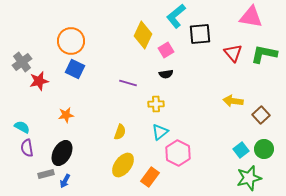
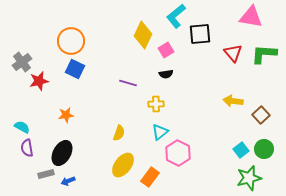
green L-shape: rotated 8 degrees counterclockwise
yellow semicircle: moved 1 px left, 1 px down
blue arrow: moved 3 px right; rotated 40 degrees clockwise
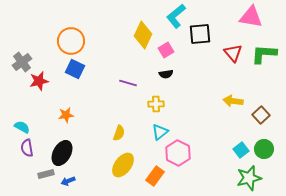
orange rectangle: moved 5 px right, 1 px up
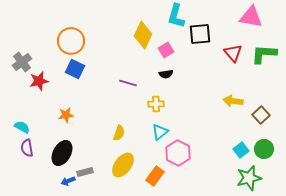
cyan L-shape: rotated 35 degrees counterclockwise
gray rectangle: moved 39 px right, 2 px up
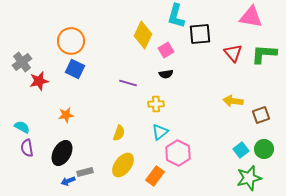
brown square: rotated 24 degrees clockwise
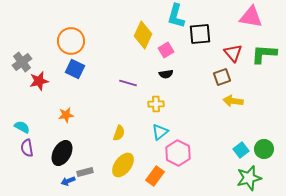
brown square: moved 39 px left, 38 px up
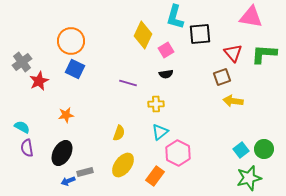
cyan L-shape: moved 1 px left, 1 px down
red star: rotated 12 degrees counterclockwise
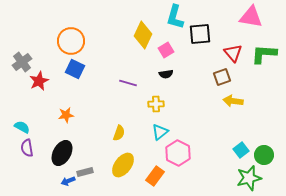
green circle: moved 6 px down
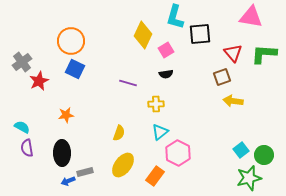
black ellipse: rotated 30 degrees counterclockwise
